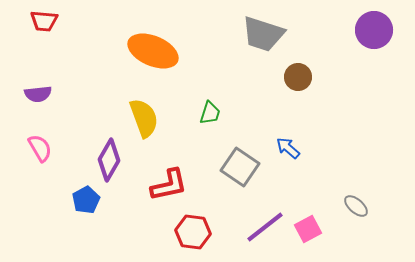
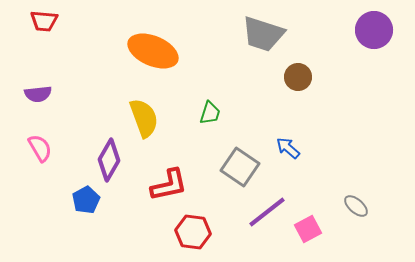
purple line: moved 2 px right, 15 px up
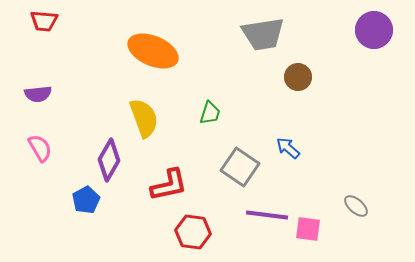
gray trapezoid: rotated 27 degrees counterclockwise
purple line: moved 3 px down; rotated 45 degrees clockwise
pink square: rotated 36 degrees clockwise
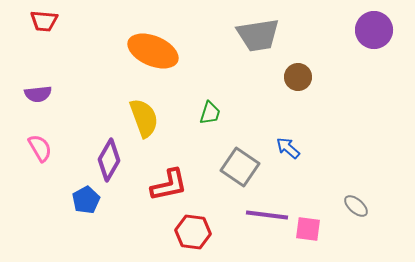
gray trapezoid: moved 5 px left, 1 px down
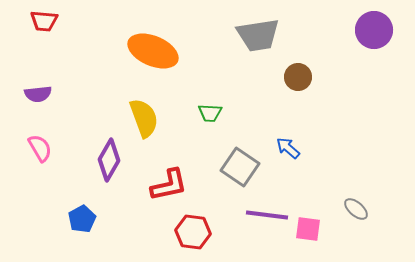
green trapezoid: rotated 75 degrees clockwise
blue pentagon: moved 4 px left, 19 px down
gray ellipse: moved 3 px down
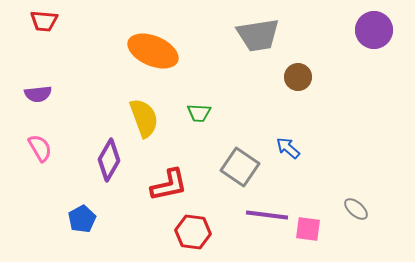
green trapezoid: moved 11 px left
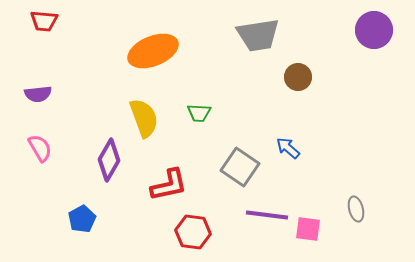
orange ellipse: rotated 45 degrees counterclockwise
gray ellipse: rotated 35 degrees clockwise
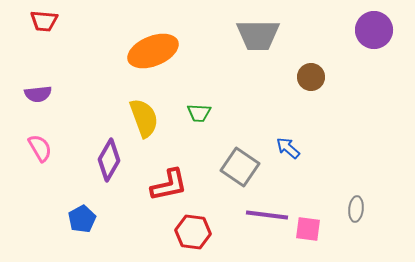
gray trapezoid: rotated 9 degrees clockwise
brown circle: moved 13 px right
gray ellipse: rotated 20 degrees clockwise
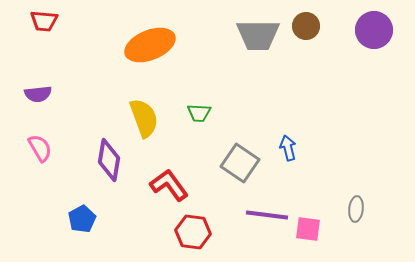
orange ellipse: moved 3 px left, 6 px up
brown circle: moved 5 px left, 51 px up
blue arrow: rotated 35 degrees clockwise
purple diamond: rotated 21 degrees counterclockwise
gray square: moved 4 px up
red L-shape: rotated 114 degrees counterclockwise
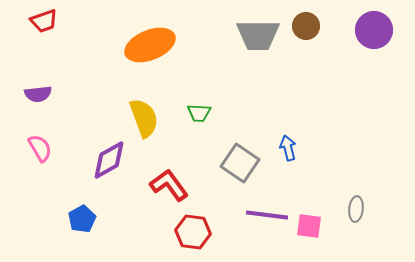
red trapezoid: rotated 24 degrees counterclockwise
purple diamond: rotated 51 degrees clockwise
pink square: moved 1 px right, 3 px up
